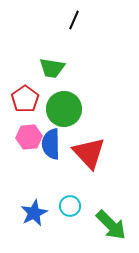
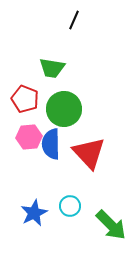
red pentagon: rotated 16 degrees counterclockwise
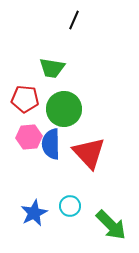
red pentagon: rotated 16 degrees counterclockwise
